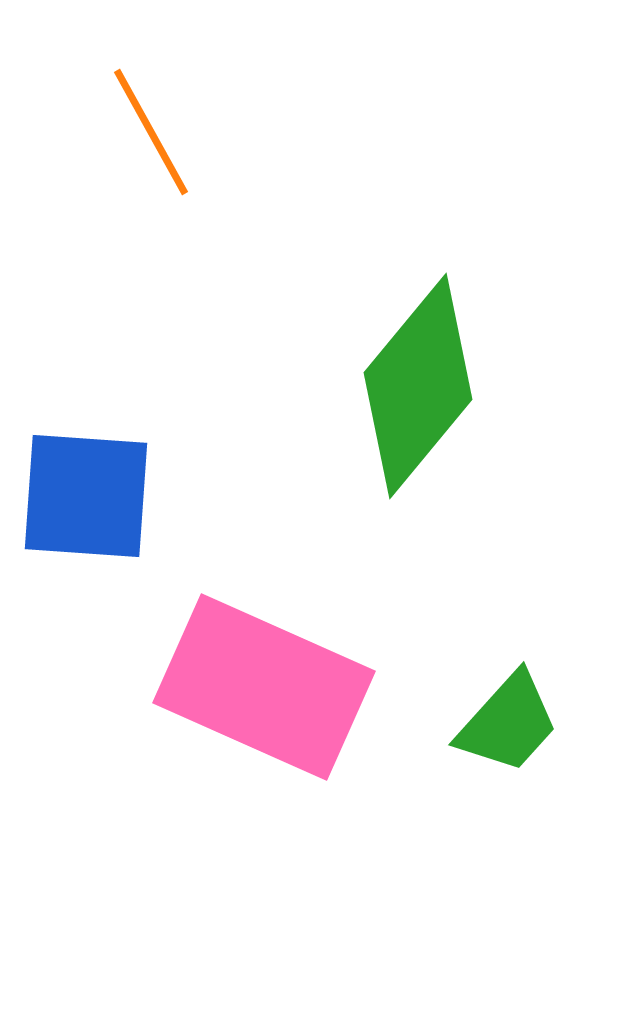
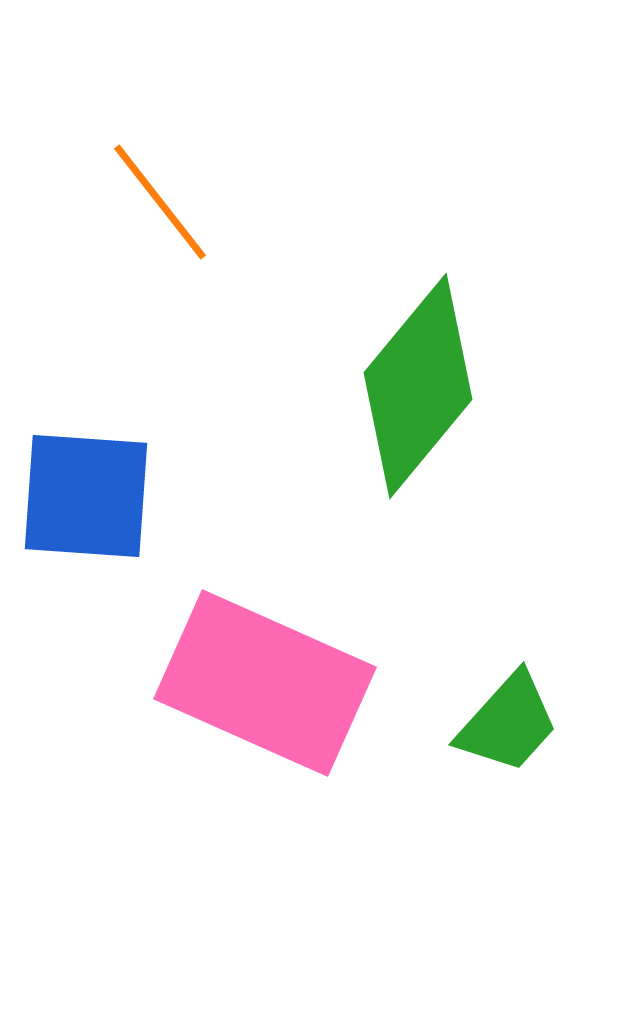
orange line: moved 9 px right, 70 px down; rotated 9 degrees counterclockwise
pink rectangle: moved 1 px right, 4 px up
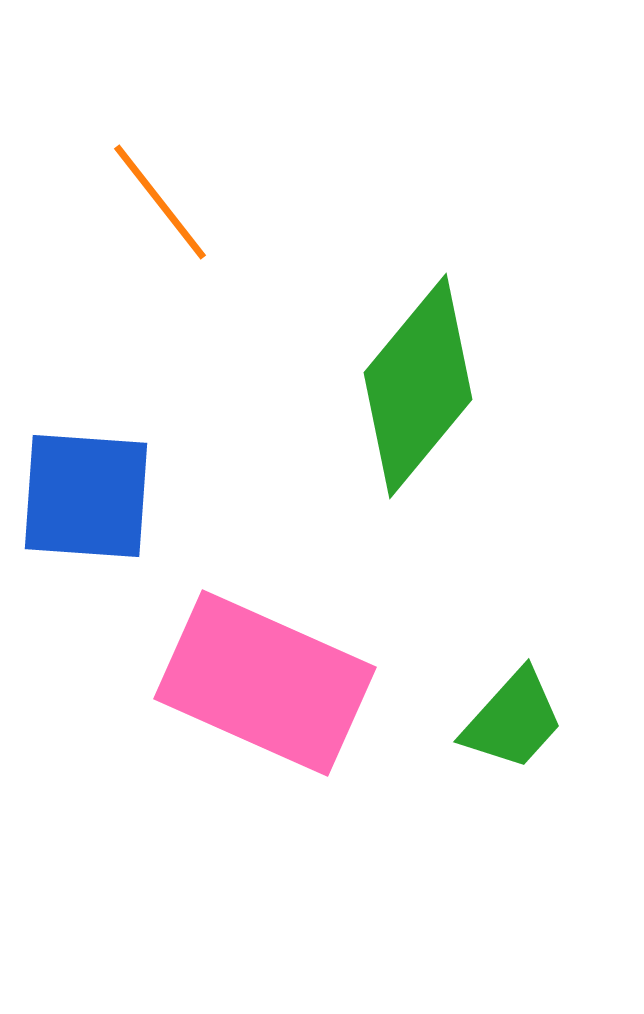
green trapezoid: moved 5 px right, 3 px up
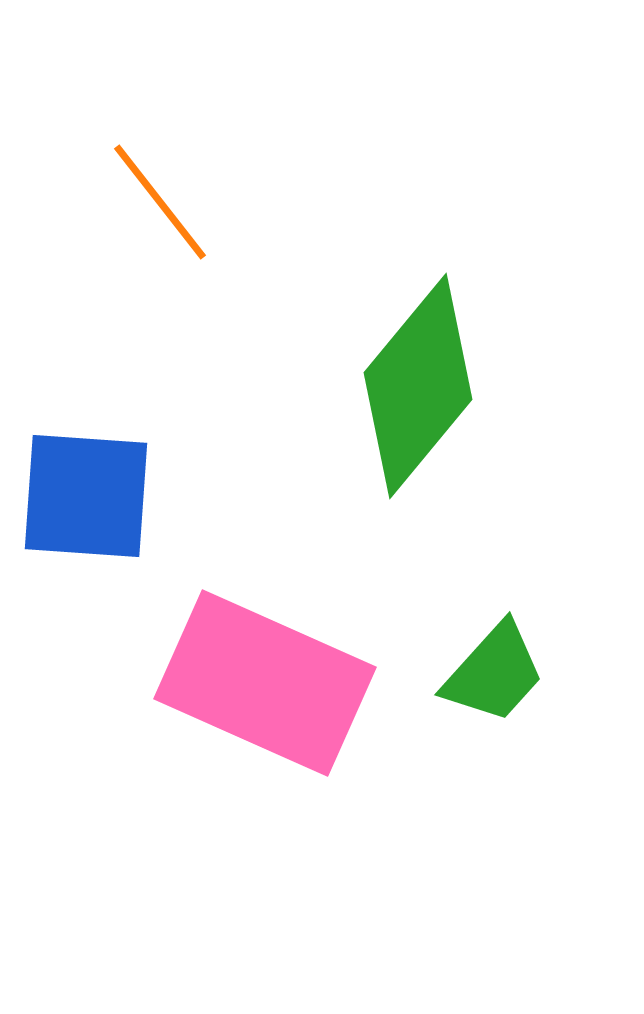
green trapezoid: moved 19 px left, 47 px up
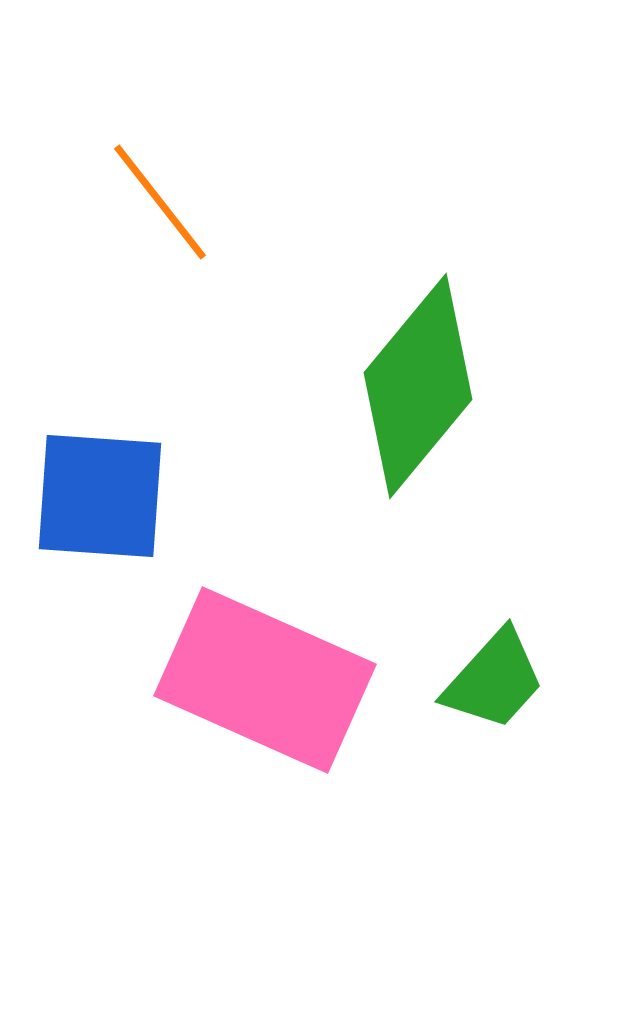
blue square: moved 14 px right
green trapezoid: moved 7 px down
pink rectangle: moved 3 px up
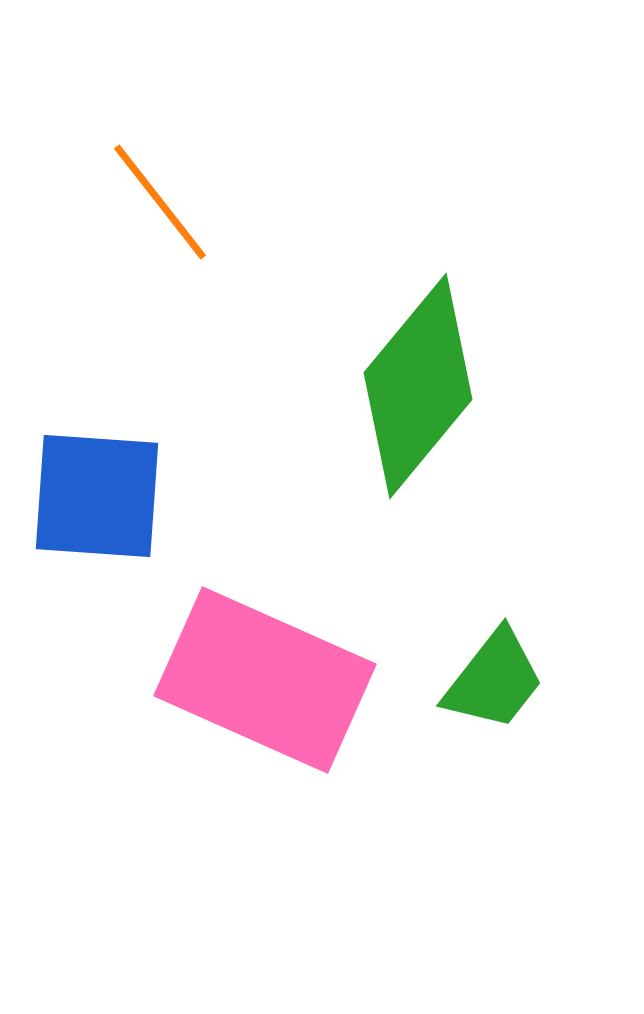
blue square: moved 3 px left
green trapezoid: rotated 4 degrees counterclockwise
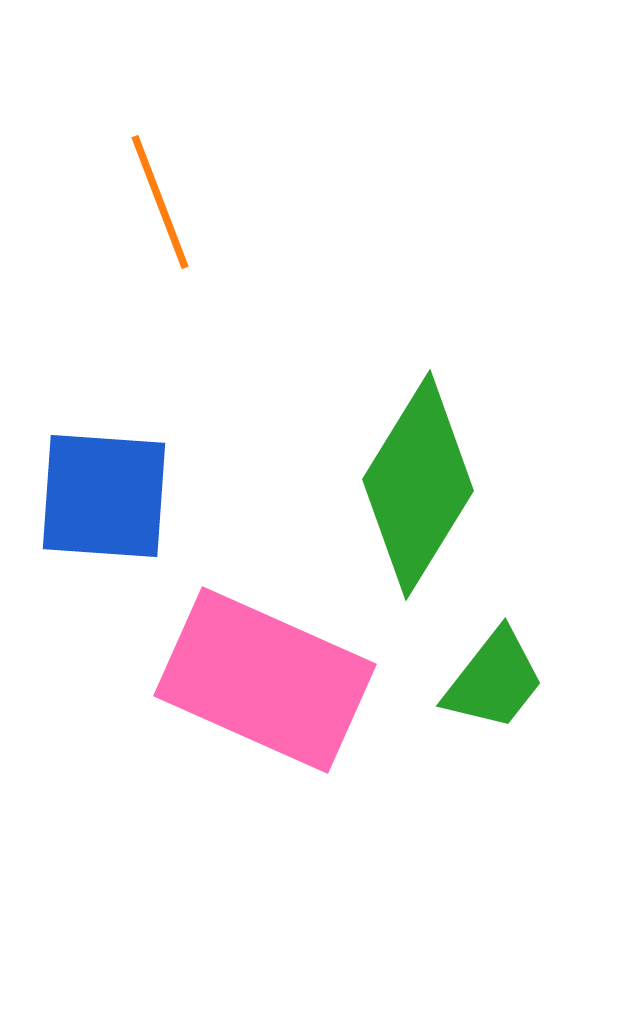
orange line: rotated 17 degrees clockwise
green diamond: moved 99 px down; rotated 8 degrees counterclockwise
blue square: moved 7 px right
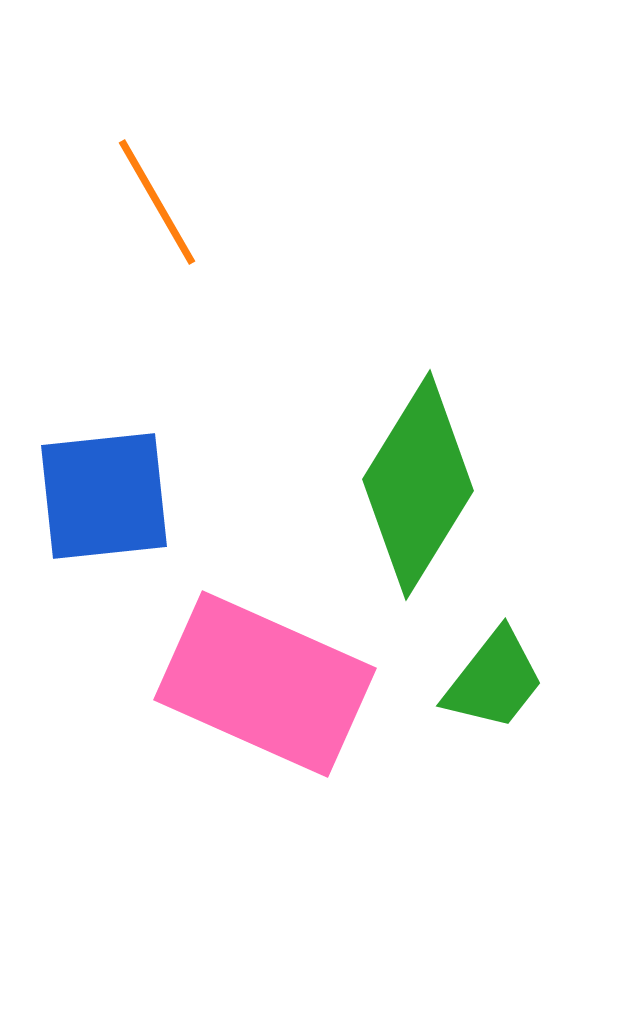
orange line: moved 3 px left; rotated 9 degrees counterclockwise
blue square: rotated 10 degrees counterclockwise
pink rectangle: moved 4 px down
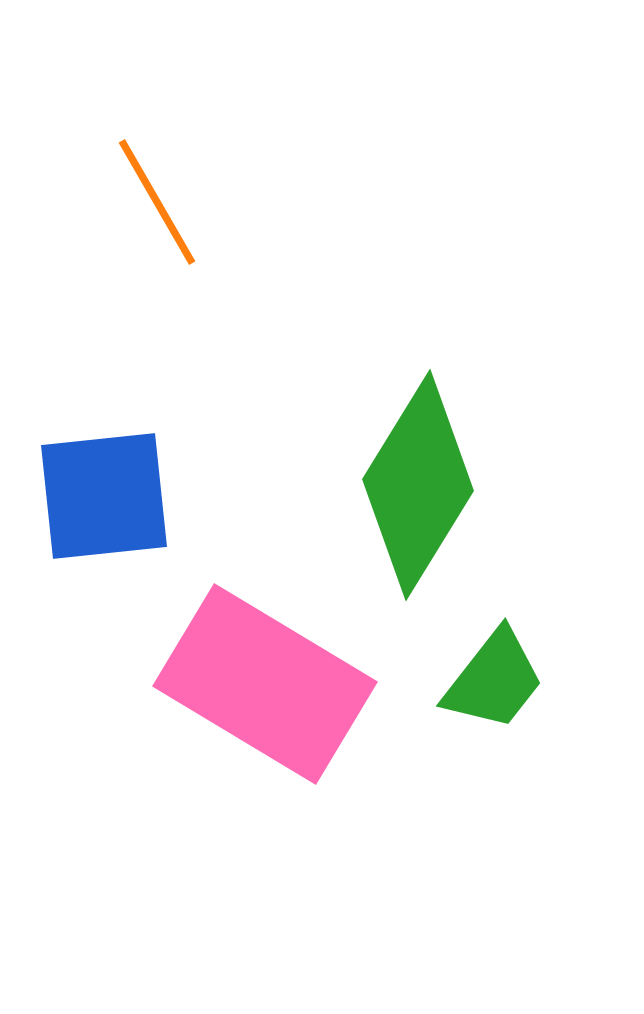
pink rectangle: rotated 7 degrees clockwise
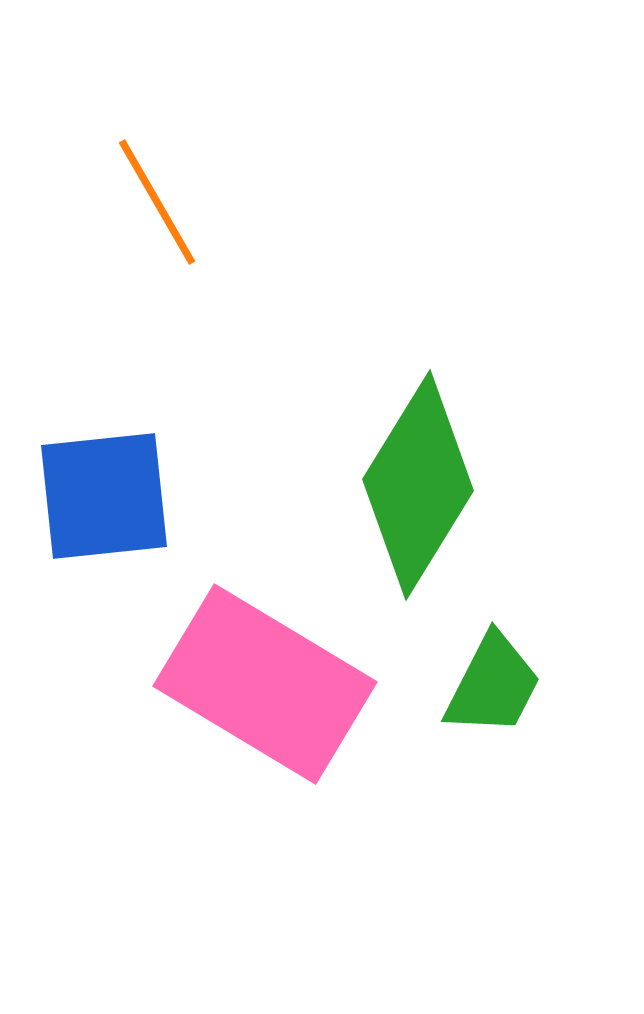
green trapezoid: moved 1 px left, 5 px down; rotated 11 degrees counterclockwise
